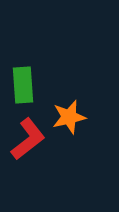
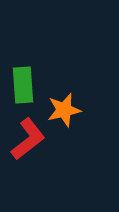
orange star: moved 5 px left, 7 px up
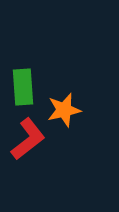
green rectangle: moved 2 px down
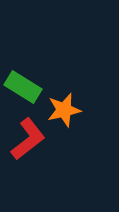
green rectangle: rotated 54 degrees counterclockwise
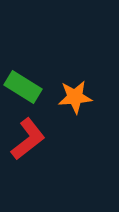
orange star: moved 11 px right, 13 px up; rotated 8 degrees clockwise
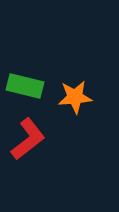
green rectangle: moved 2 px right, 1 px up; rotated 18 degrees counterclockwise
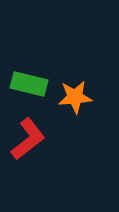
green rectangle: moved 4 px right, 2 px up
